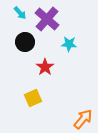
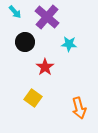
cyan arrow: moved 5 px left, 1 px up
purple cross: moved 2 px up
yellow square: rotated 30 degrees counterclockwise
orange arrow: moved 4 px left, 11 px up; rotated 125 degrees clockwise
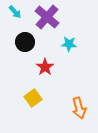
yellow square: rotated 18 degrees clockwise
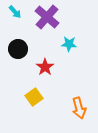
black circle: moved 7 px left, 7 px down
yellow square: moved 1 px right, 1 px up
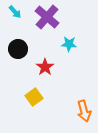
orange arrow: moved 5 px right, 3 px down
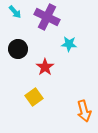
purple cross: rotated 15 degrees counterclockwise
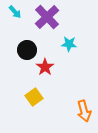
purple cross: rotated 20 degrees clockwise
black circle: moved 9 px right, 1 px down
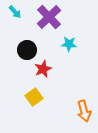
purple cross: moved 2 px right
red star: moved 2 px left, 2 px down; rotated 12 degrees clockwise
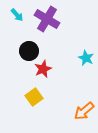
cyan arrow: moved 2 px right, 3 px down
purple cross: moved 2 px left, 2 px down; rotated 15 degrees counterclockwise
cyan star: moved 17 px right, 14 px down; rotated 21 degrees clockwise
black circle: moved 2 px right, 1 px down
orange arrow: rotated 65 degrees clockwise
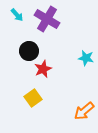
cyan star: rotated 14 degrees counterclockwise
yellow square: moved 1 px left, 1 px down
